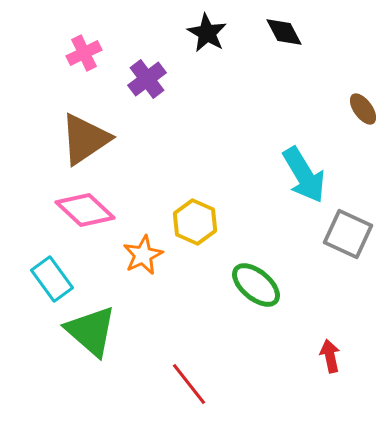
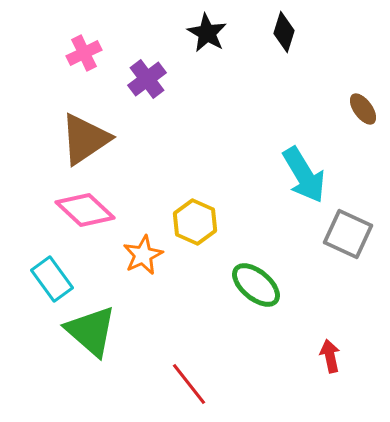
black diamond: rotated 45 degrees clockwise
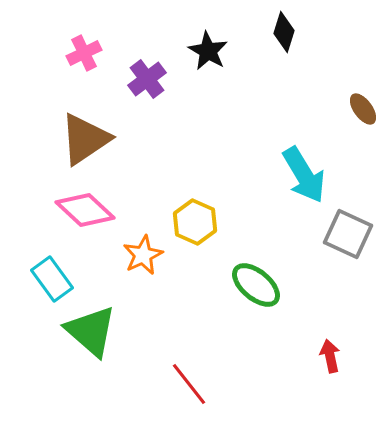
black star: moved 1 px right, 18 px down
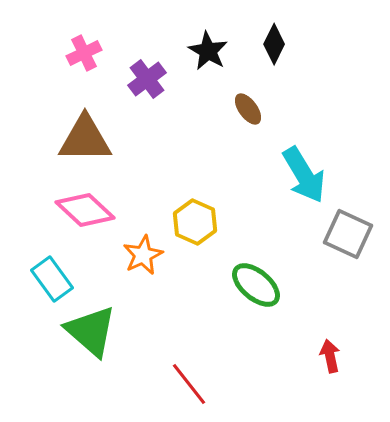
black diamond: moved 10 px left, 12 px down; rotated 9 degrees clockwise
brown ellipse: moved 115 px left
brown triangle: rotated 34 degrees clockwise
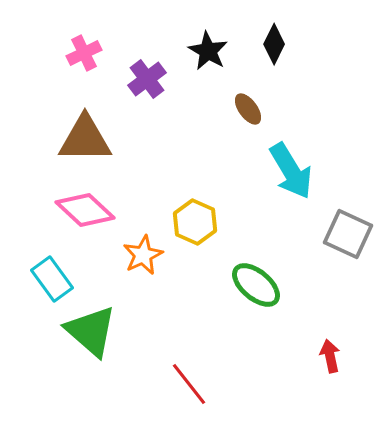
cyan arrow: moved 13 px left, 4 px up
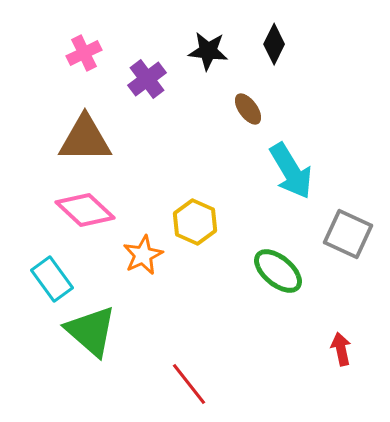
black star: rotated 24 degrees counterclockwise
green ellipse: moved 22 px right, 14 px up
red arrow: moved 11 px right, 7 px up
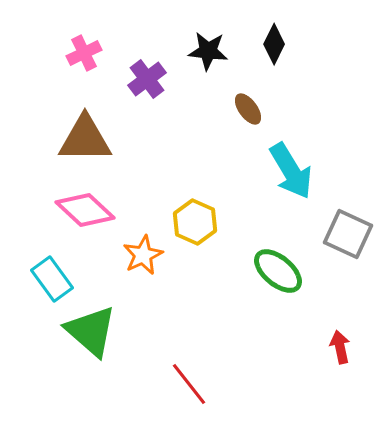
red arrow: moved 1 px left, 2 px up
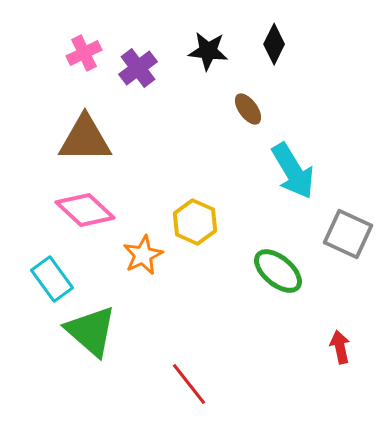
purple cross: moved 9 px left, 11 px up
cyan arrow: moved 2 px right
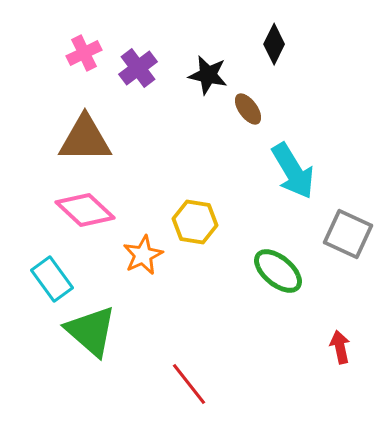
black star: moved 24 px down; rotated 6 degrees clockwise
yellow hexagon: rotated 15 degrees counterclockwise
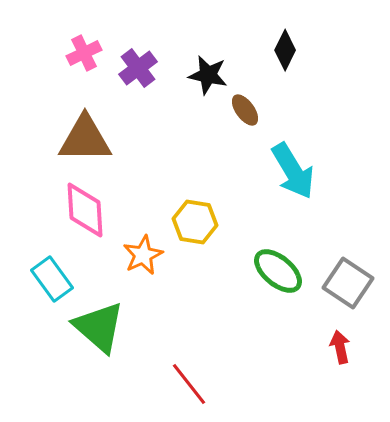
black diamond: moved 11 px right, 6 px down
brown ellipse: moved 3 px left, 1 px down
pink diamond: rotated 44 degrees clockwise
gray square: moved 49 px down; rotated 9 degrees clockwise
green triangle: moved 8 px right, 4 px up
